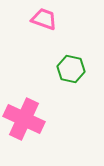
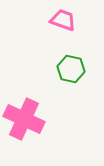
pink trapezoid: moved 19 px right, 1 px down
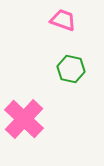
pink cross: rotated 18 degrees clockwise
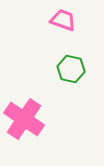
pink cross: rotated 9 degrees counterclockwise
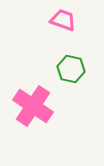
pink cross: moved 9 px right, 13 px up
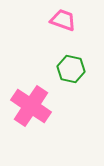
pink cross: moved 2 px left
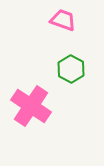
green hexagon: rotated 16 degrees clockwise
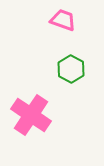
pink cross: moved 9 px down
